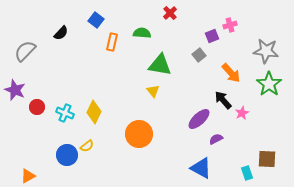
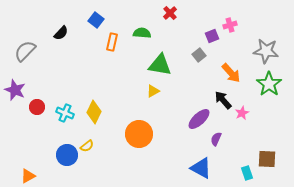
yellow triangle: rotated 40 degrees clockwise
purple semicircle: rotated 40 degrees counterclockwise
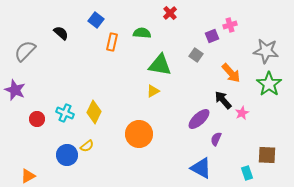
black semicircle: rotated 91 degrees counterclockwise
gray square: moved 3 px left; rotated 16 degrees counterclockwise
red circle: moved 12 px down
brown square: moved 4 px up
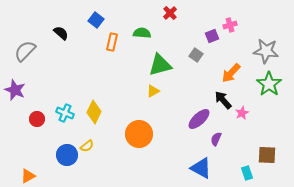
green triangle: rotated 25 degrees counterclockwise
orange arrow: rotated 85 degrees clockwise
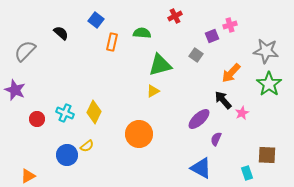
red cross: moved 5 px right, 3 px down; rotated 16 degrees clockwise
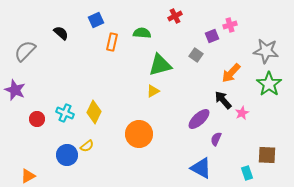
blue square: rotated 28 degrees clockwise
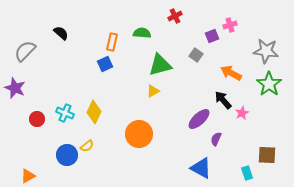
blue square: moved 9 px right, 44 px down
orange arrow: rotated 75 degrees clockwise
purple star: moved 2 px up
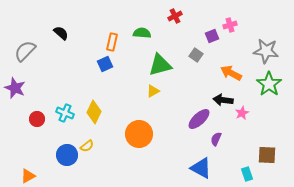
black arrow: rotated 42 degrees counterclockwise
cyan rectangle: moved 1 px down
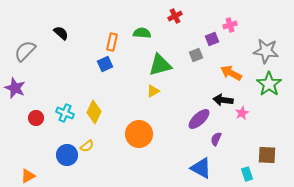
purple square: moved 3 px down
gray square: rotated 32 degrees clockwise
red circle: moved 1 px left, 1 px up
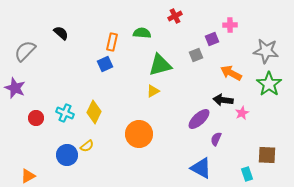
pink cross: rotated 16 degrees clockwise
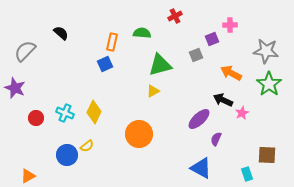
black arrow: rotated 18 degrees clockwise
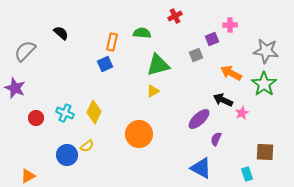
green triangle: moved 2 px left
green star: moved 5 px left
brown square: moved 2 px left, 3 px up
